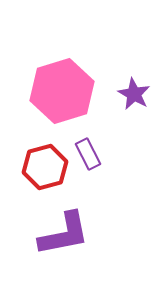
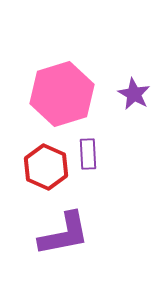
pink hexagon: moved 3 px down
purple rectangle: rotated 24 degrees clockwise
red hexagon: moved 1 px right; rotated 21 degrees counterclockwise
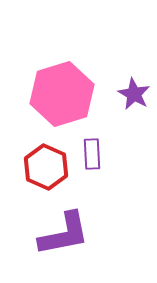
purple rectangle: moved 4 px right
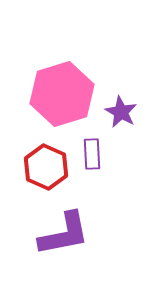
purple star: moved 13 px left, 18 px down
